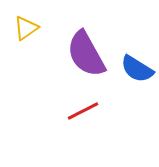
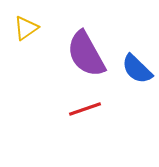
blue semicircle: rotated 12 degrees clockwise
red line: moved 2 px right, 2 px up; rotated 8 degrees clockwise
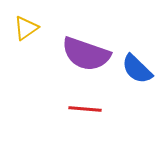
purple semicircle: rotated 42 degrees counterclockwise
red line: rotated 24 degrees clockwise
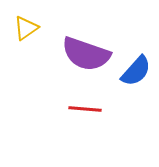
blue semicircle: moved 1 px left, 2 px down; rotated 92 degrees counterclockwise
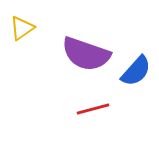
yellow triangle: moved 4 px left
red line: moved 8 px right; rotated 20 degrees counterclockwise
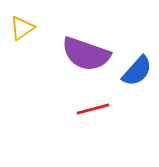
blue semicircle: moved 1 px right
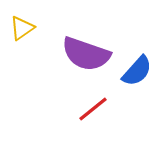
red line: rotated 24 degrees counterclockwise
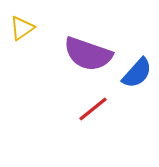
purple semicircle: moved 2 px right
blue semicircle: moved 2 px down
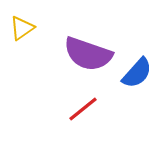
red line: moved 10 px left
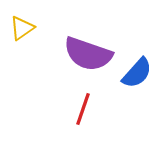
red line: rotated 32 degrees counterclockwise
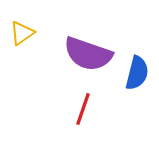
yellow triangle: moved 5 px down
blue semicircle: rotated 28 degrees counterclockwise
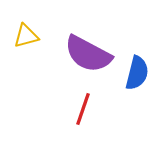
yellow triangle: moved 4 px right, 3 px down; rotated 20 degrees clockwise
purple semicircle: rotated 9 degrees clockwise
